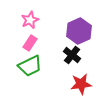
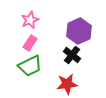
red star: moved 14 px left
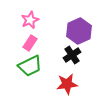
black cross: rotated 18 degrees clockwise
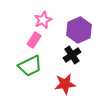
pink star: moved 13 px right
purple hexagon: moved 1 px up
pink rectangle: moved 4 px right, 3 px up
red star: moved 2 px left
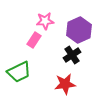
pink star: moved 2 px right, 1 px down; rotated 18 degrees clockwise
green trapezoid: moved 11 px left, 6 px down
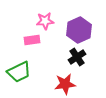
pink rectangle: moved 2 px left; rotated 49 degrees clockwise
black cross: moved 5 px right, 2 px down
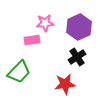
pink star: moved 2 px down
purple hexagon: moved 3 px up
green trapezoid: rotated 20 degrees counterclockwise
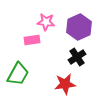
pink star: moved 1 px right, 1 px up; rotated 12 degrees clockwise
green trapezoid: moved 1 px left, 2 px down; rotated 15 degrees counterclockwise
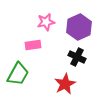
pink star: rotated 18 degrees counterclockwise
pink rectangle: moved 1 px right, 5 px down
black cross: rotated 30 degrees counterclockwise
red star: rotated 20 degrees counterclockwise
